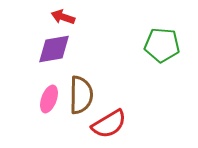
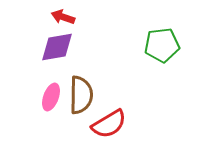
green pentagon: rotated 12 degrees counterclockwise
purple diamond: moved 3 px right, 2 px up
pink ellipse: moved 2 px right, 2 px up
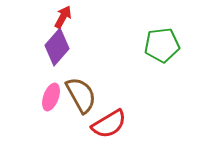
red arrow: rotated 100 degrees clockwise
purple diamond: rotated 39 degrees counterclockwise
brown semicircle: rotated 30 degrees counterclockwise
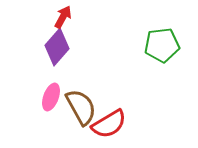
brown semicircle: moved 12 px down
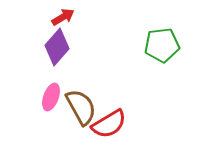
red arrow: rotated 30 degrees clockwise
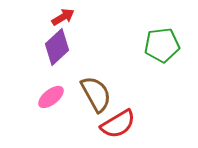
purple diamond: rotated 6 degrees clockwise
pink ellipse: rotated 32 degrees clockwise
brown semicircle: moved 15 px right, 13 px up
red semicircle: moved 9 px right
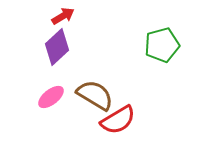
red arrow: moved 1 px up
green pentagon: rotated 8 degrees counterclockwise
brown semicircle: moved 1 px left, 1 px down; rotated 30 degrees counterclockwise
red semicircle: moved 4 px up
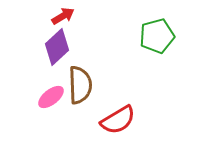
green pentagon: moved 5 px left, 9 px up
brown semicircle: moved 15 px left, 10 px up; rotated 57 degrees clockwise
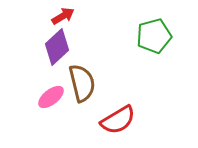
green pentagon: moved 3 px left
brown semicircle: moved 2 px right, 2 px up; rotated 12 degrees counterclockwise
